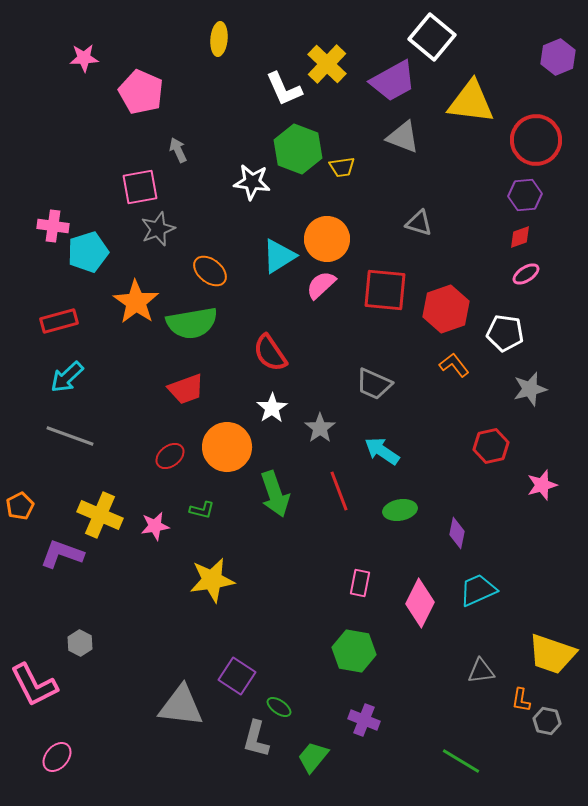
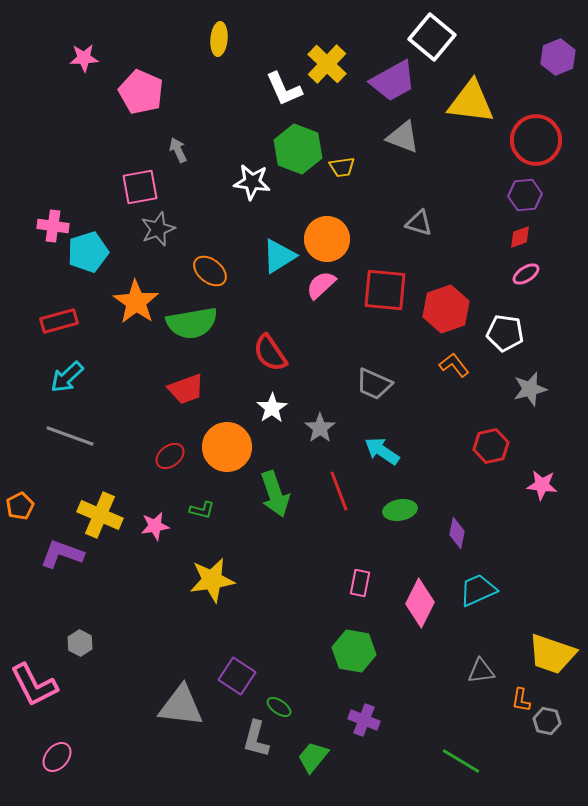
pink star at (542, 485): rotated 24 degrees clockwise
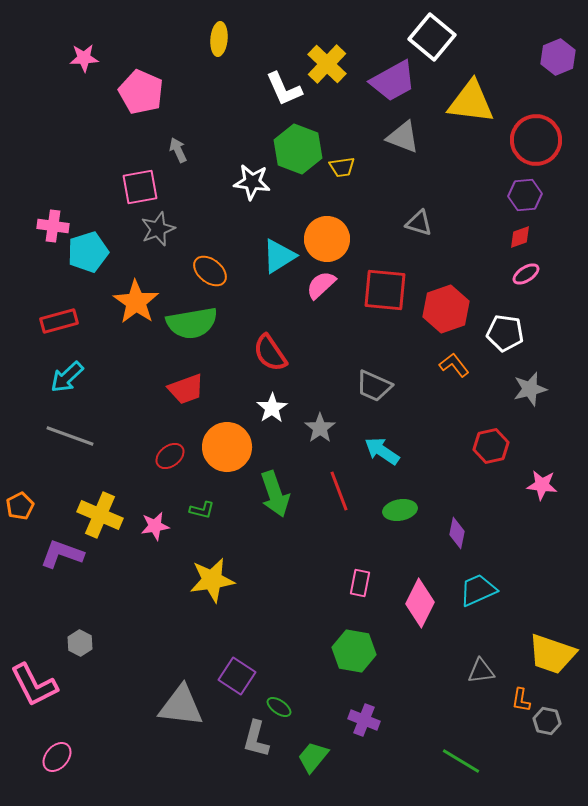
gray trapezoid at (374, 384): moved 2 px down
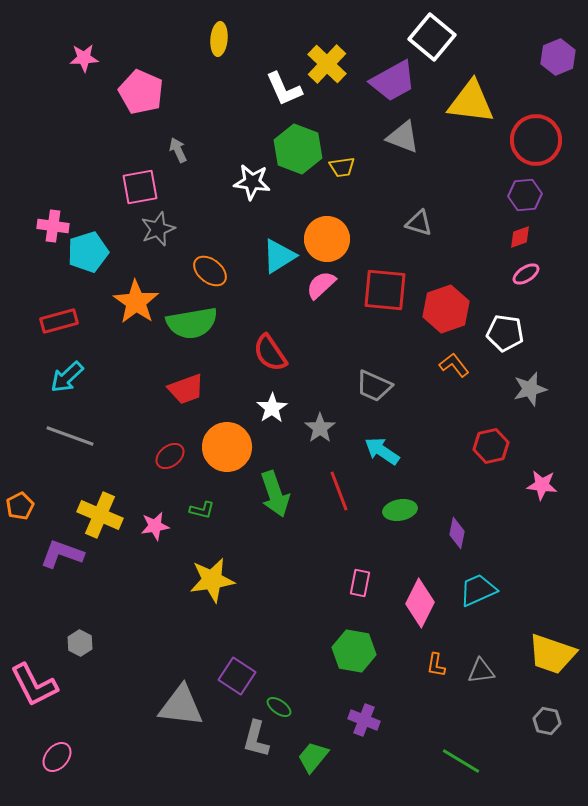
orange L-shape at (521, 700): moved 85 px left, 35 px up
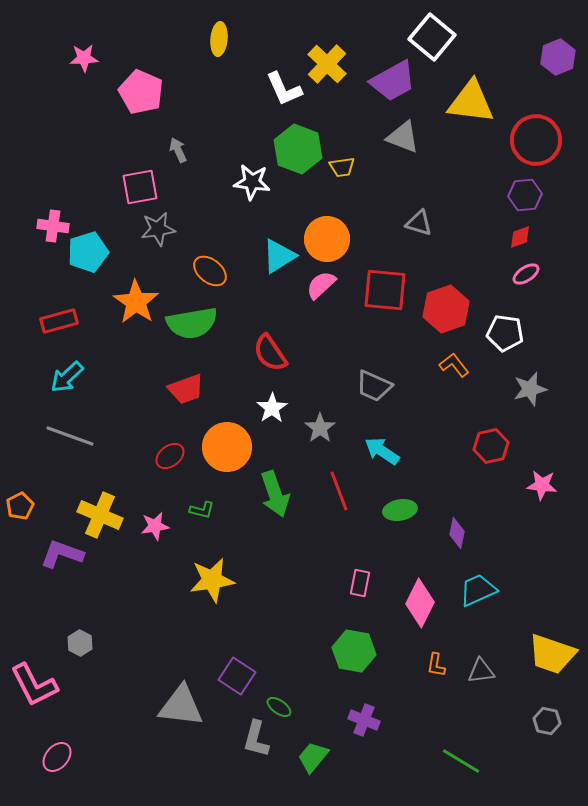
gray star at (158, 229): rotated 12 degrees clockwise
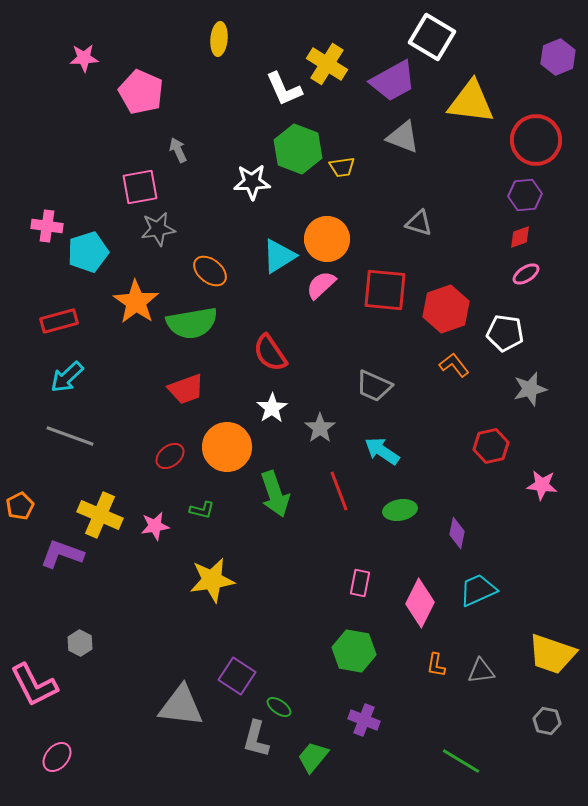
white square at (432, 37): rotated 9 degrees counterclockwise
yellow cross at (327, 64): rotated 12 degrees counterclockwise
white star at (252, 182): rotated 9 degrees counterclockwise
pink cross at (53, 226): moved 6 px left
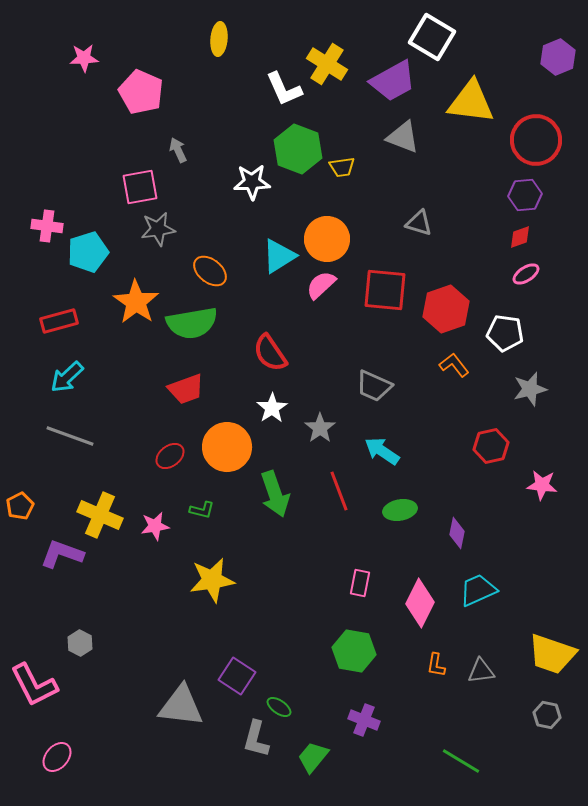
gray hexagon at (547, 721): moved 6 px up
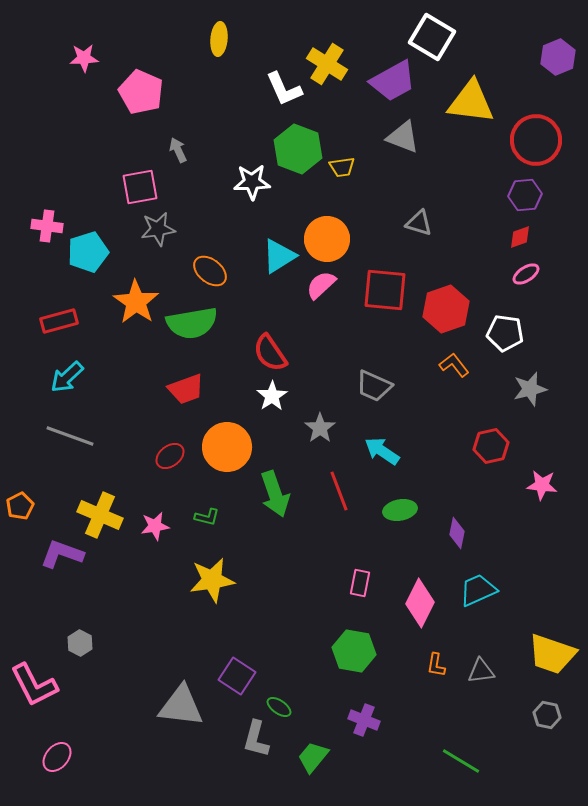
white star at (272, 408): moved 12 px up
green L-shape at (202, 510): moved 5 px right, 7 px down
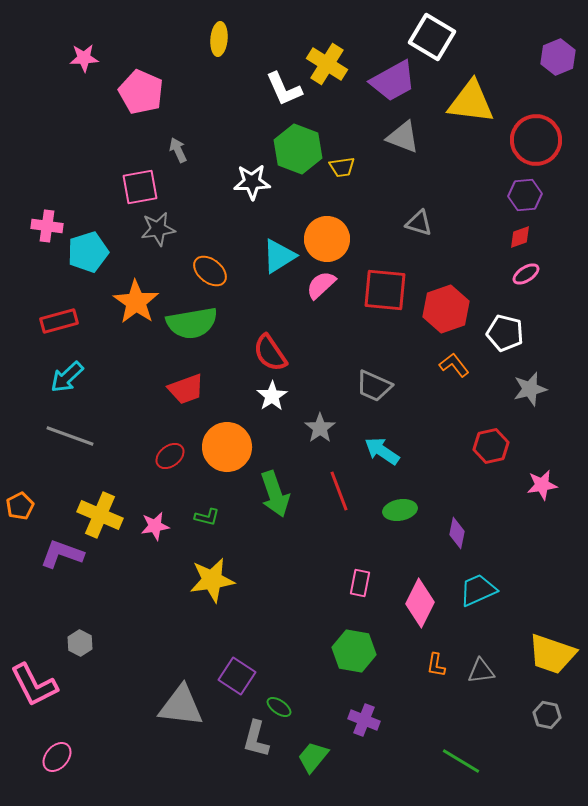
white pentagon at (505, 333): rotated 6 degrees clockwise
pink star at (542, 485): rotated 16 degrees counterclockwise
